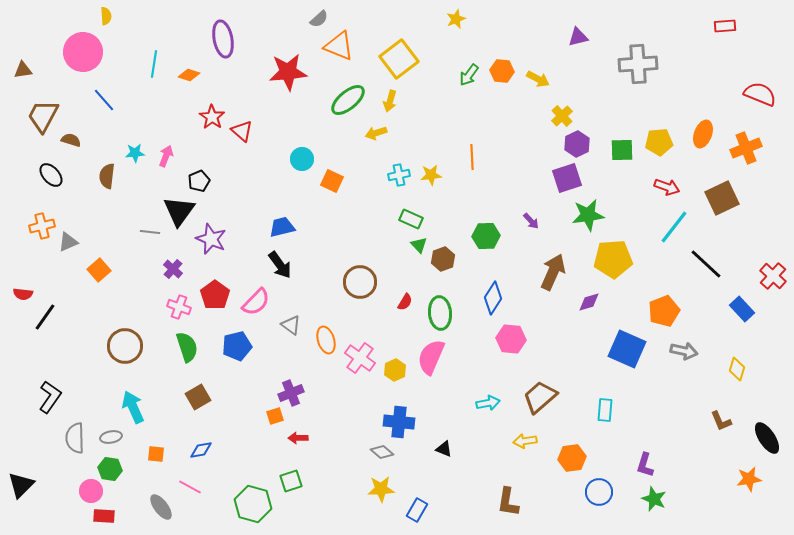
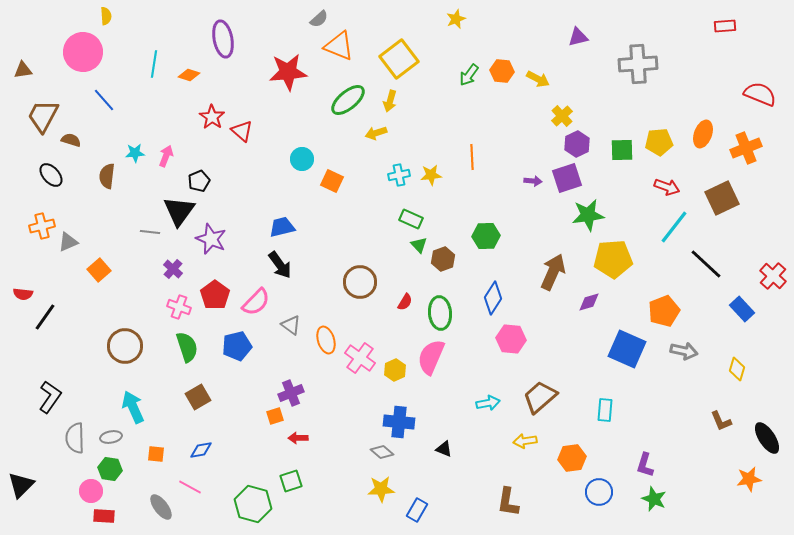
purple arrow at (531, 221): moved 2 px right, 40 px up; rotated 42 degrees counterclockwise
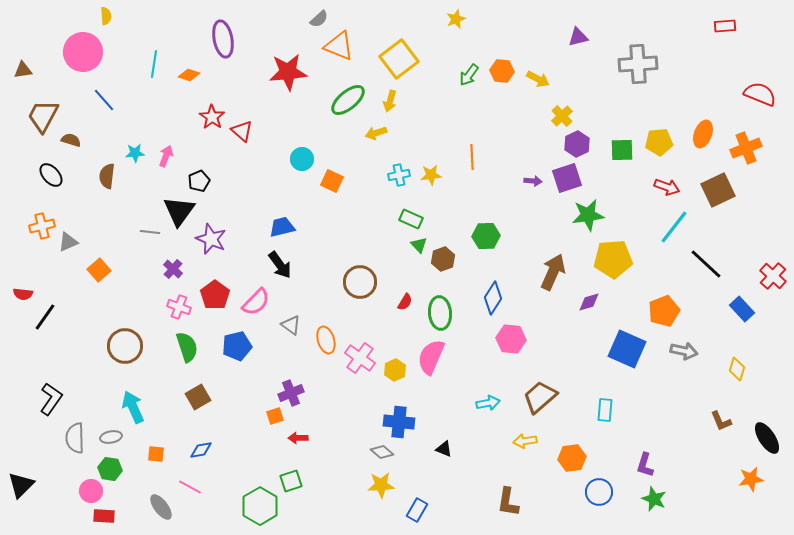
brown square at (722, 198): moved 4 px left, 8 px up
black L-shape at (50, 397): moved 1 px right, 2 px down
orange star at (749, 479): moved 2 px right
yellow star at (381, 489): moved 4 px up
green hexagon at (253, 504): moved 7 px right, 2 px down; rotated 15 degrees clockwise
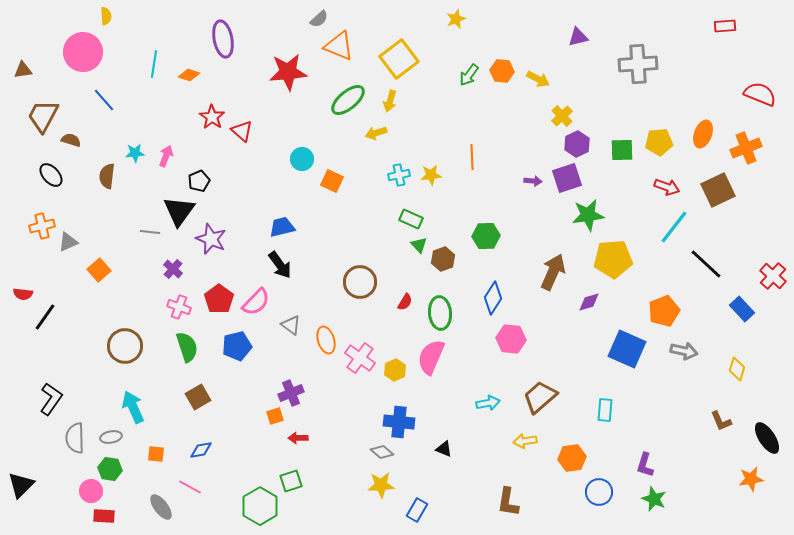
red pentagon at (215, 295): moved 4 px right, 4 px down
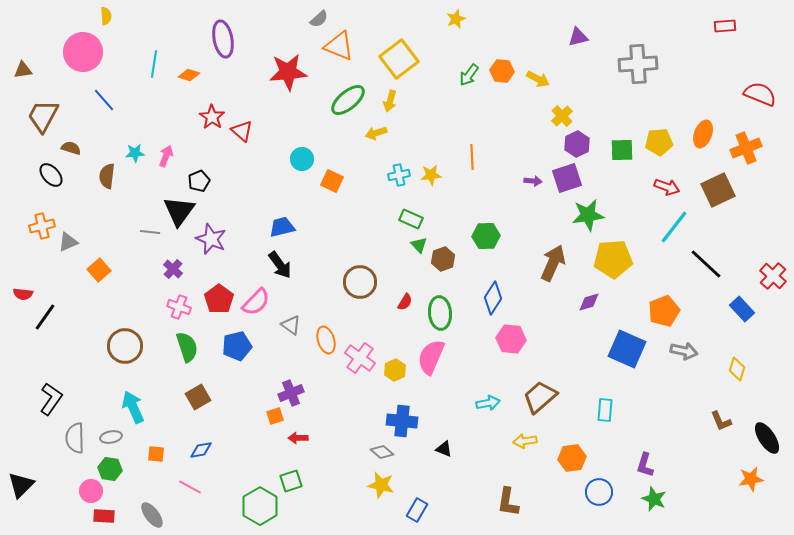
brown semicircle at (71, 140): moved 8 px down
brown arrow at (553, 272): moved 9 px up
blue cross at (399, 422): moved 3 px right, 1 px up
yellow star at (381, 485): rotated 16 degrees clockwise
gray ellipse at (161, 507): moved 9 px left, 8 px down
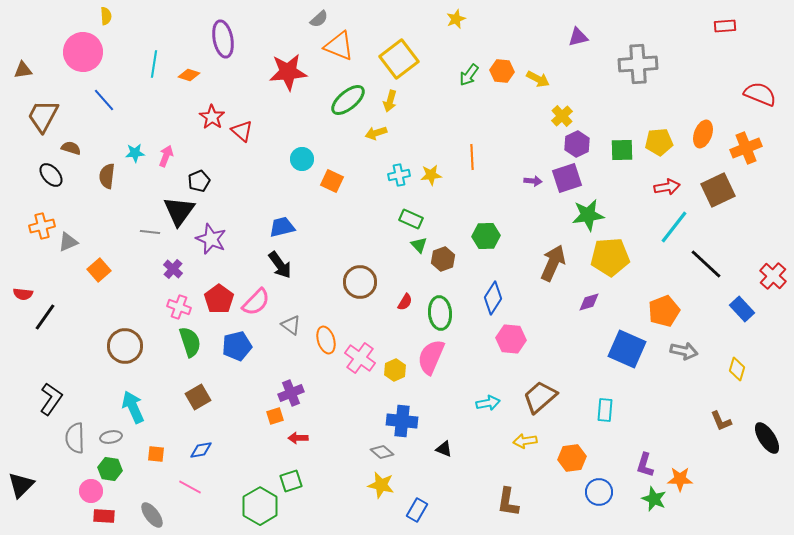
red arrow at (667, 187): rotated 30 degrees counterclockwise
yellow pentagon at (613, 259): moved 3 px left, 2 px up
green semicircle at (187, 347): moved 3 px right, 5 px up
orange star at (751, 479): moved 71 px left; rotated 10 degrees clockwise
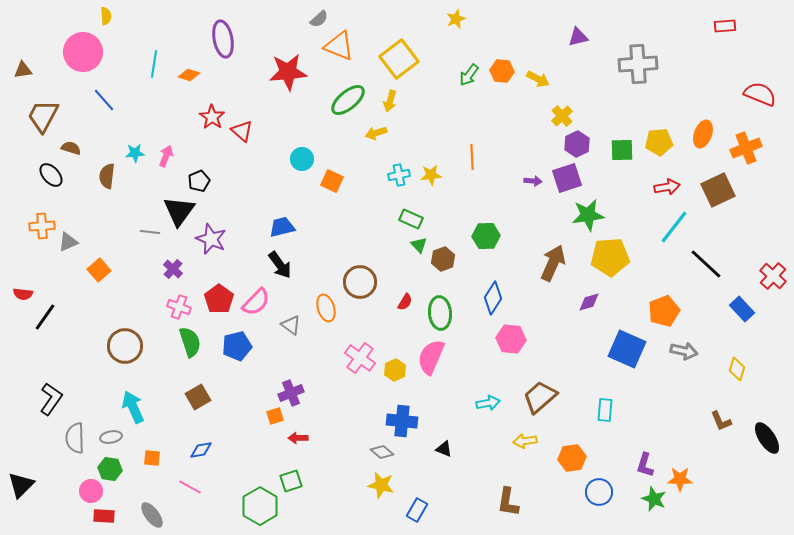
orange cross at (42, 226): rotated 10 degrees clockwise
orange ellipse at (326, 340): moved 32 px up
orange square at (156, 454): moved 4 px left, 4 px down
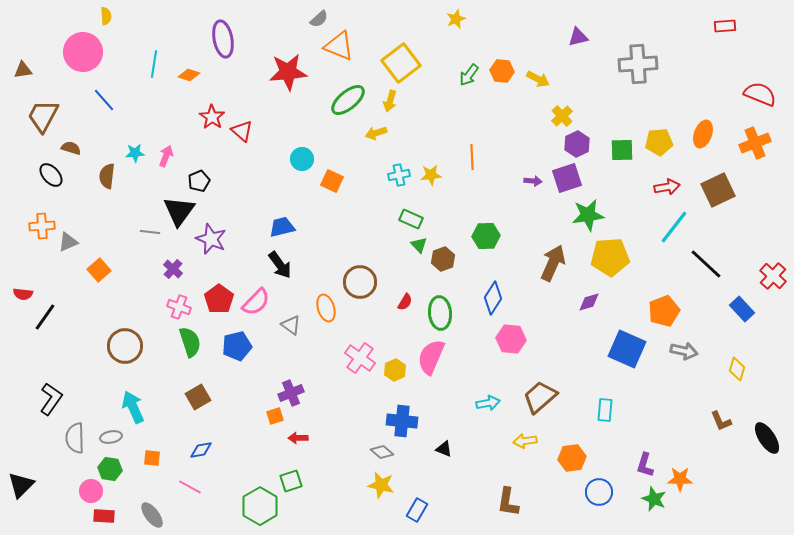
yellow square at (399, 59): moved 2 px right, 4 px down
orange cross at (746, 148): moved 9 px right, 5 px up
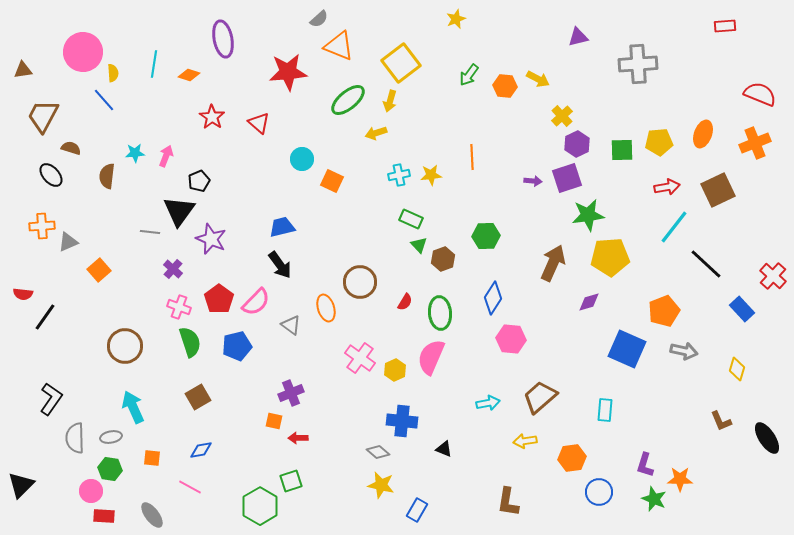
yellow semicircle at (106, 16): moved 7 px right, 57 px down
orange hexagon at (502, 71): moved 3 px right, 15 px down
red triangle at (242, 131): moved 17 px right, 8 px up
orange square at (275, 416): moved 1 px left, 5 px down; rotated 30 degrees clockwise
gray diamond at (382, 452): moved 4 px left
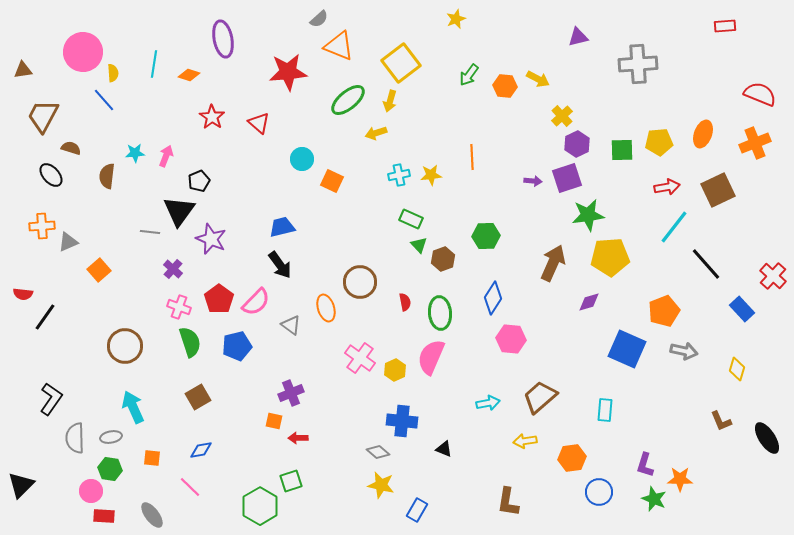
black line at (706, 264): rotated 6 degrees clockwise
red semicircle at (405, 302): rotated 42 degrees counterclockwise
pink line at (190, 487): rotated 15 degrees clockwise
